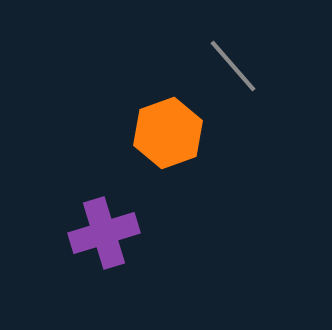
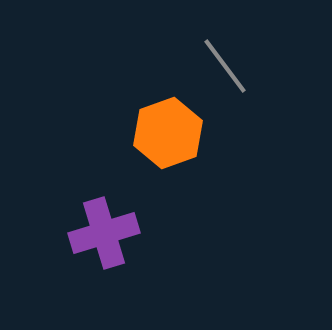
gray line: moved 8 px left; rotated 4 degrees clockwise
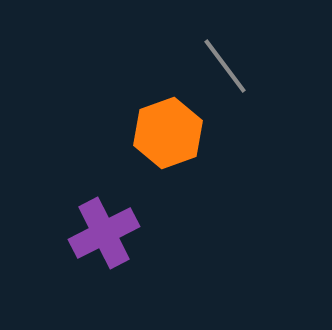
purple cross: rotated 10 degrees counterclockwise
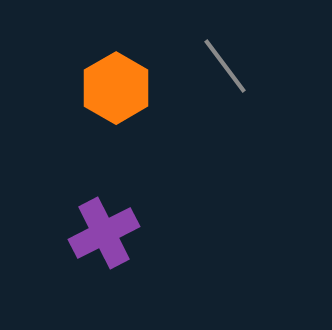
orange hexagon: moved 52 px left, 45 px up; rotated 10 degrees counterclockwise
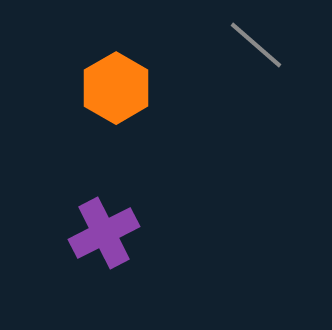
gray line: moved 31 px right, 21 px up; rotated 12 degrees counterclockwise
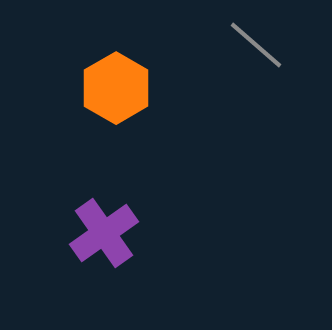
purple cross: rotated 8 degrees counterclockwise
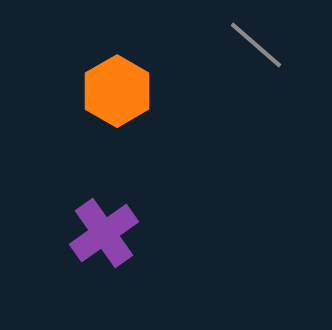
orange hexagon: moved 1 px right, 3 px down
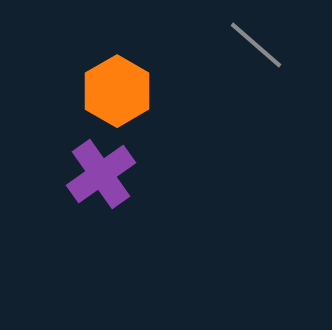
purple cross: moved 3 px left, 59 px up
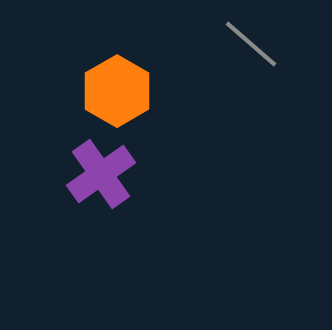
gray line: moved 5 px left, 1 px up
